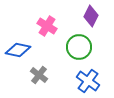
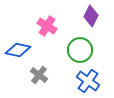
green circle: moved 1 px right, 3 px down
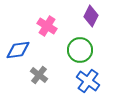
blue diamond: rotated 20 degrees counterclockwise
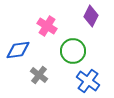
green circle: moved 7 px left, 1 px down
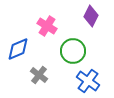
blue diamond: moved 1 px up; rotated 15 degrees counterclockwise
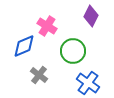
blue diamond: moved 6 px right, 3 px up
blue cross: moved 2 px down
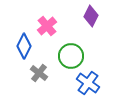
pink cross: rotated 18 degrees clockwise
blue diamond: rotated 40 degrees counterclockwise
green circle: moved 2 px left, 5 px down
gray cross: moved 2 px up
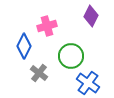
pink cross: rotated 24 degrees clockwise
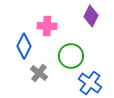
pink cross: rotated 18 degrees clockwise
blue cross: moved 2 px right
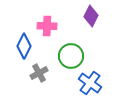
gray cross: rotated 24 degrees clockwise
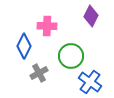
blue cross: moved 1 px up
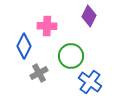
purple diamond: moved 2 px left
